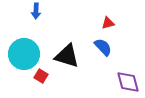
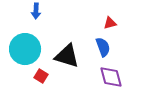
red triangle: moved 2 px right
blue semicircle: rotated 24 degrees clockwise
cyan circle: moved 1 px right, 5 px up
purple diamond: moved 17 px left, 5 px up
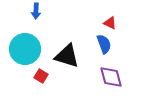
red triangle: rotated 40 degrees clockwise
blue semicircle: moved 1 px right, 3 px up
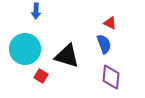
purple diamond: rotated 20 degrees clockwise
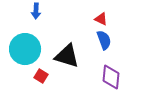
red triangle: moved 9 px left, 4 px up
blue semicircle: moved 4 px up
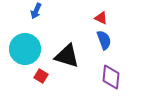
blue arrow: rotated 21 degrees clockwise
red triangle: moved 1 px up
